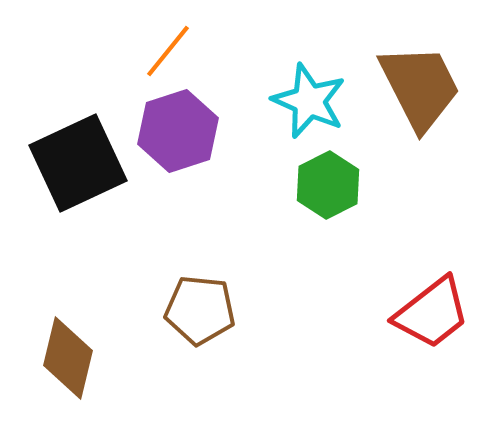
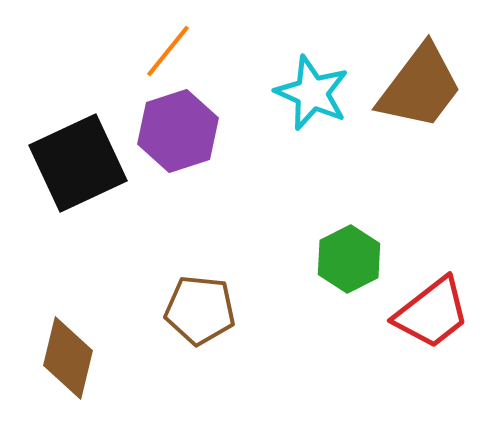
brown trapezoid: rotated 64 degrees clockwise
cyan star: moved 3 px right, 8 px up
green hexagon: moved 21 px right, 74 px down
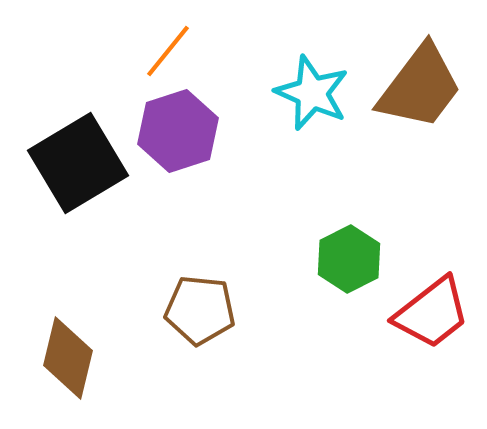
black square: rotated 6 degrees counterclockwise
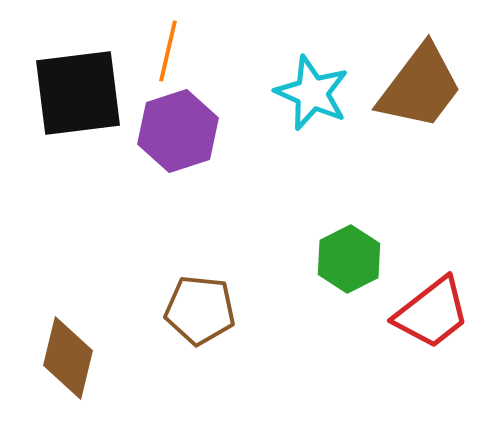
orange line: rotated 26 degrees counterclockwise
black square: moved 70 px up; rotated 24 degrees clockwise
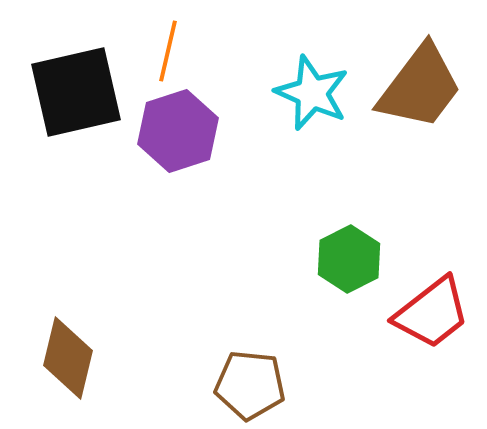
black square: moved 2 px left, 1 px up; rotated 6 degrees counterclockwise
brown pentagon: moved 50 px right, 75 px down
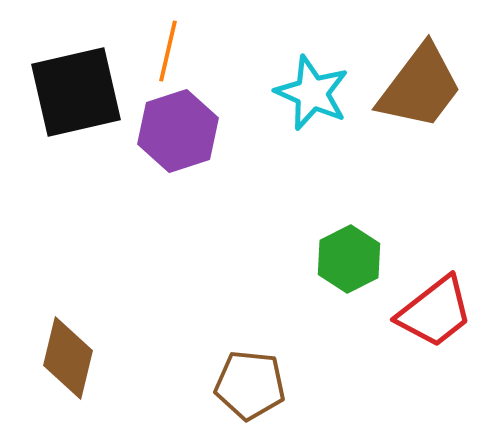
red trapezoid: moved 3 px right, 1 px up
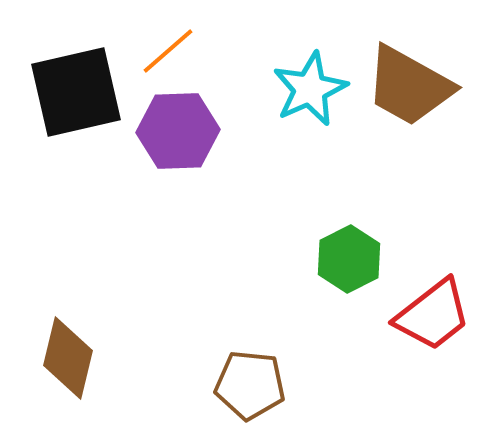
orange line: rotated 36 degrees clockwise
brown trapezoid: moved 11 px left, 1 px up; rotated 82 degrees clockwise
cyan star: moved 2 px left, 4 px up; rotated 24 degrees clockwise
purple hexagon: rotated 16 degrees clockwise
red trapezoid: moved 2 px left, 3 px down
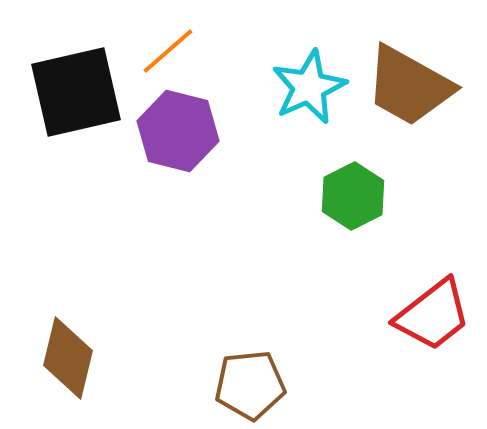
cyan star: moved 1 px left, 2 px up
purple hexagon: rotated 16 degrees clockwise
green hexagon: moved 4 px right, 63 px up
brown pentagon: rotated 12 degrees counterclockwise
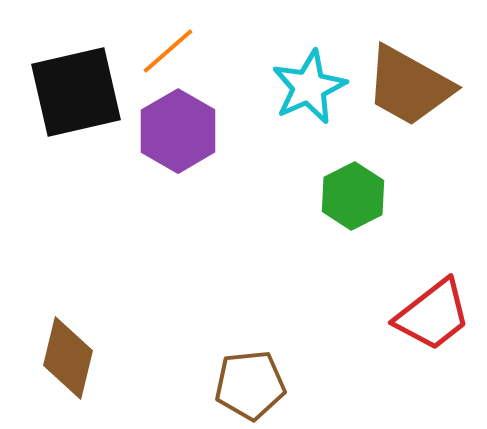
purple hexagon: rotated 16 degrees clockwise
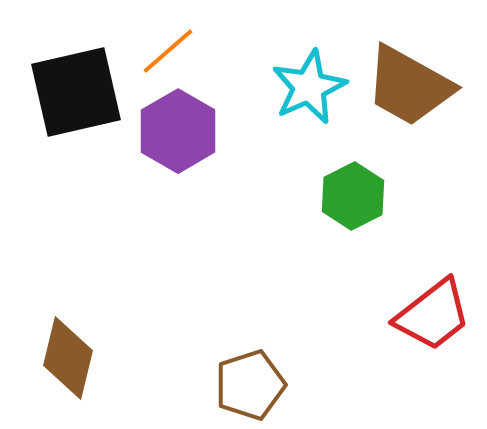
brown pentagon: rotated 12 degrees counterclockwise
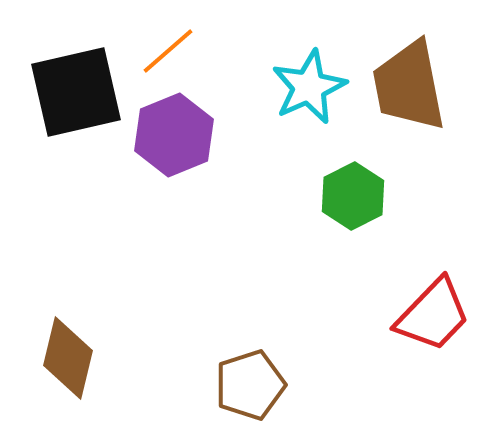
brown trapezoid: rotated 50 degrees clockwise
purple hexagon: moved 4 px left, 4 px down; rotated 8 degrees clockwise
red trapezoid: rotated 8 degrees counterclockwise
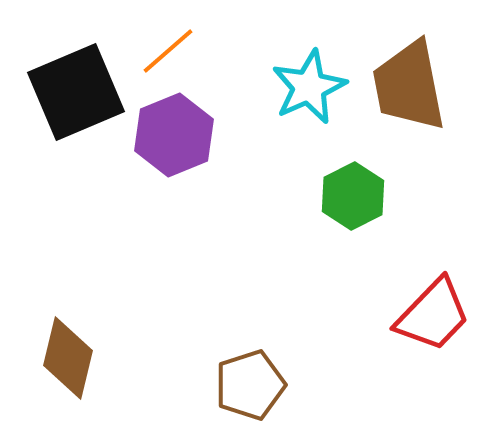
black square: rotated 10 degrees counterclockwise
